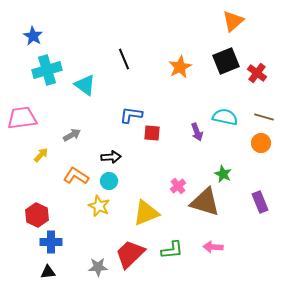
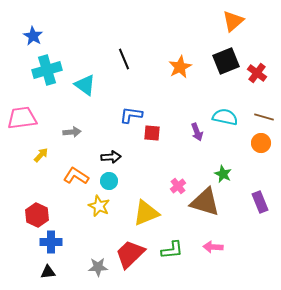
gray arrow: moved 3 px up; rotated 24 degrees clockwise
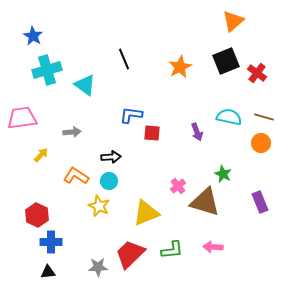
cyan semicircle: moved 4 px right
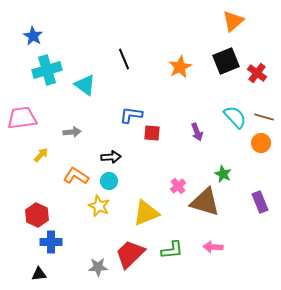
cyan semicircle: moved 6 px right; rotated 35 degrees clockwise
black triangle: moved 9 px left, 2 px down
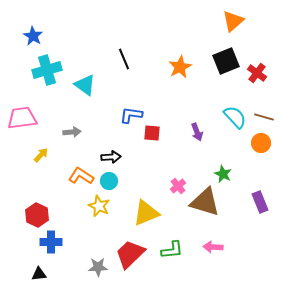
orange L-shape: moved 5 px right
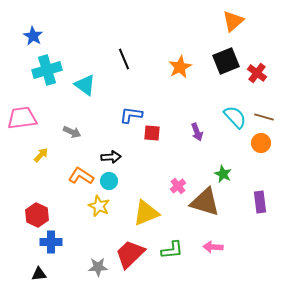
gray arrow: rotated 30 degrees clockwise
purple rectangle: rotated 15 degrees clockwise
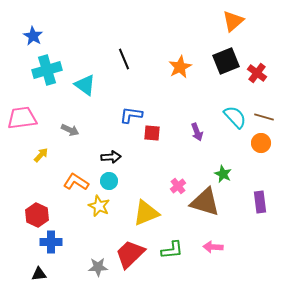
gray arrow: moved 2 px left, 2 px up
orange L-shape: moved 5 px left, 6 px down
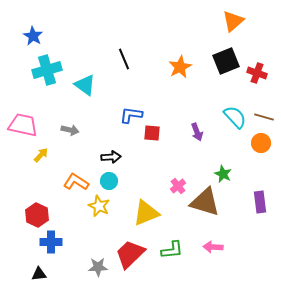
red cross: rotated 18 degrees counterclockwise
pink trapezoid: moved 1 px right, 7 px down; rotated 20 degrees clockwise
gray arrow: rotated 12 degrees counterclockwise
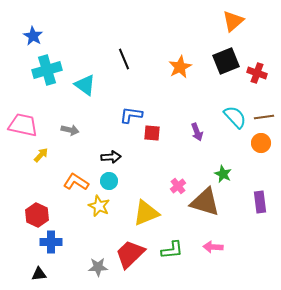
brown line: rotated 24 degrees counterclockwise
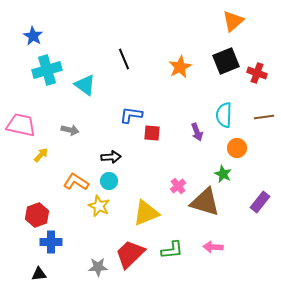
cyan semicircle: moved 11 px left, 2 px up; rotated 135 degrees counterclockwise
pink trapezoid: moved 2 px left
orange circle: moved 24 px left, 5 px down
purple rectangle: rotated 45 degrees clockwise
red hexagon: rotated 15 degrees clockwise
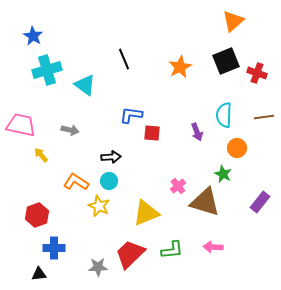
yellow arrow: rotated 84 degrees counterclockwise
blue cross: moved 3 px right, 6 px down
